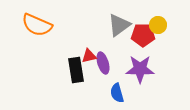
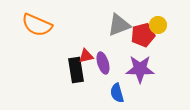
gray triangle: rotated 15 degrees clockwise
red pentagon: rotated 15 degrees counterclockwise
red triangle: moved 3 px left
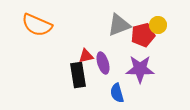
black rectangle: moved 2 px right, 5 px down
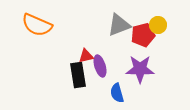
purple ellipse: moved 3 px left, 3 px down
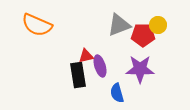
red pentagon: rotated 15 degrees clockwise
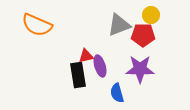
yellow circle: moved 7 px left, 10 px up
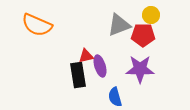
blue semicircle: moved 2 px left, 4 px down
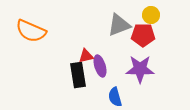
orange semicircle: moved 6 px left, 6 px down
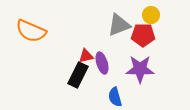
purple ellipse: moved 2 px right, 3 px up
black rectangle: rotated 35 degrees clockwise
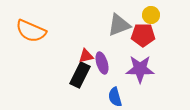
black rectangle: moved 2 px right
